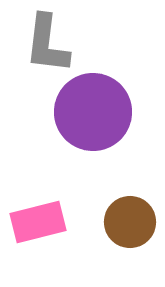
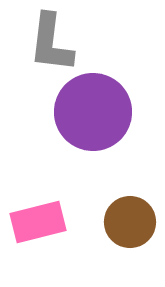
gray L-shape: moved 4 px right, 1 px up
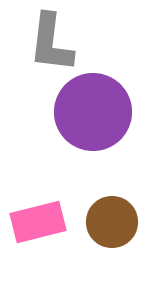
brown circle: moved 18 px left
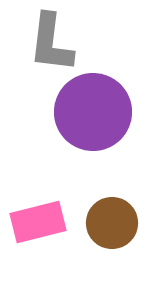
brown circle: moved 1 px down
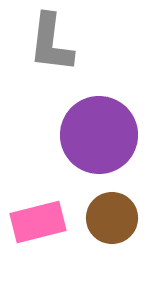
purple circle: moved 6 px right, 23 px down
brown circle: moved 5 px up
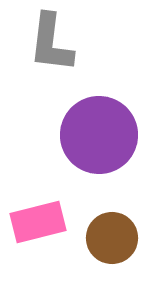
brown circle: moved 20 px down
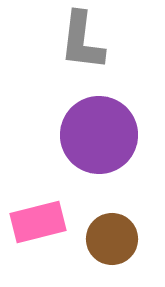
gray L-shape: moved 31 px right, 2 px up
brown circle: moved 1 px down
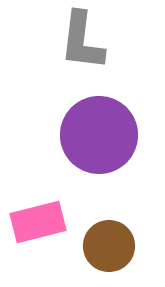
brown circle: moved 3 px left, 7 px down
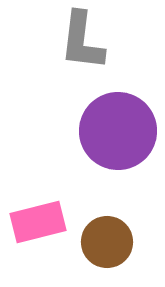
purple circle: moved 19 px right, 4 px up
brown circle: moved 2 px left, 4 px up
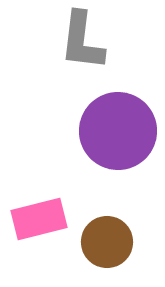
pink rectangle: moved 1 px right, 3 px up
